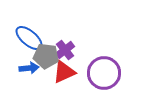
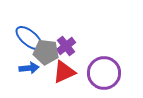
purple cross: moved 1 px right, 4 px up
gray pentagon: moved 4 px up
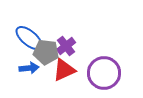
red triangle: moved 2 px up
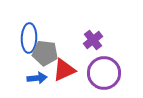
blue ellipse: rotated 52 degrees clockwise
purple cross: moved 27 px right, 6 px up
gray pentagon: moved 1 px left, 1 px down
blue arrow: moved 8 px right, 10 px down
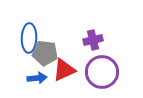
purple cross: rotated 24 degrees clockwise
purple circle: moved 2 px left, 1 px up
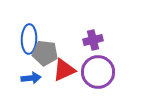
blue ellipse: moved 1 px down
purple circle: moved 4 px left
blue arrow: moved 6 px left
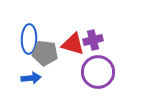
red triangle: moved 9 px right, 26 px up; rotated 40 degrees clockwise
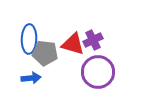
purple cross: rotated 12 degrees counterclockwise
